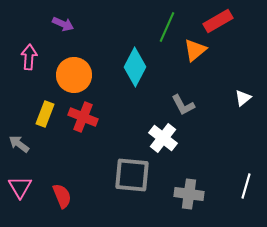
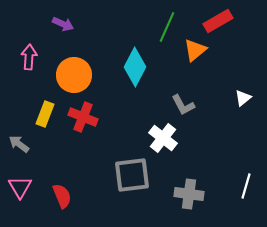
gray square: rotated 12 degrees counterclockwise
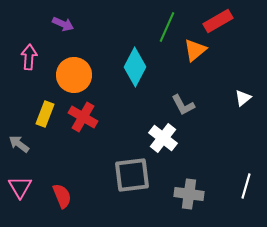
red cross: rotated 8 degrees clockwise
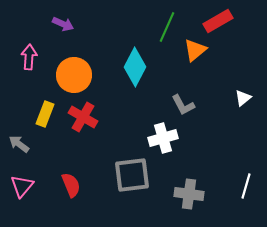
white cross: rotated 36 degrees clockwise
pink triangle: moved 2 px right, 1 px up; rotated 10 degrees clockwise
red semicircle: moved 9 px right, 11 px up
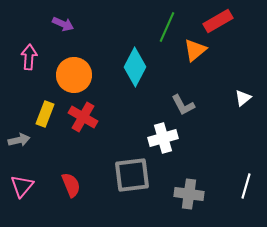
gray arrow: moved 4 px up; rotated 130 degrees clockwise
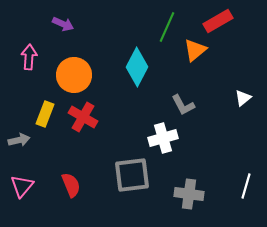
cyan diamond: moved 2 px right
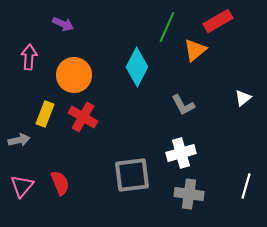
white cross: moved 18 px right, 15 px down
red semicircle: moved 11 px left, 2 px up
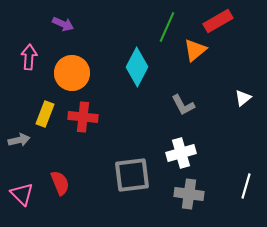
orange circle: moved 2 px left, 2 px up
red cross: rotated 24 degrees counterclockwise
pink triangle: moved 8 px down; rotated 25 degrees counterclockwise
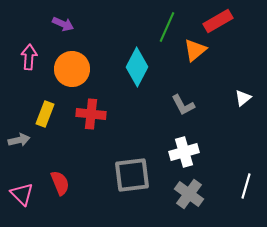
orange circle: moved 4 px up
red cross: moved 8 px right, 3 px up
white cross: moved 3 px right, 1 px up
gray cross: rotated 28 degrees clockwise
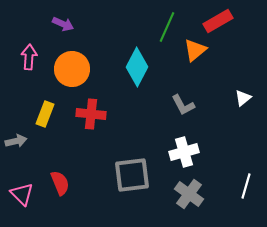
gray arrow: moved 3 px left, 1 px down
